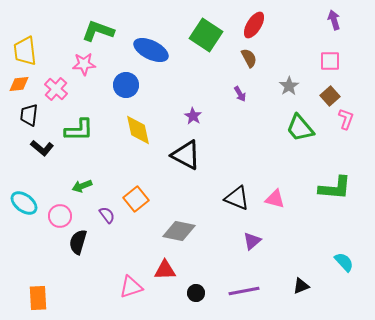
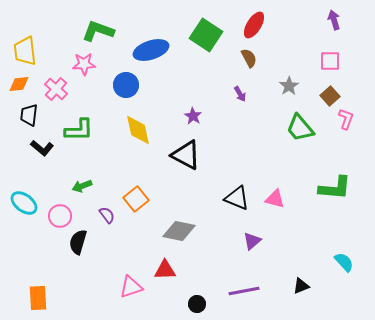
blue ellipse at (151, 50): rotated 44 degrees counterclockwise
black circle at (196, 293): moved 1 px right, 11 px down
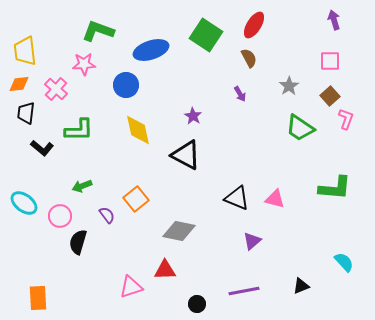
black trapezoid at (29, 115): moved 3 px left, 2 px up
green trapezoid at (300, 128): rotated 16 degrees counterclockwise
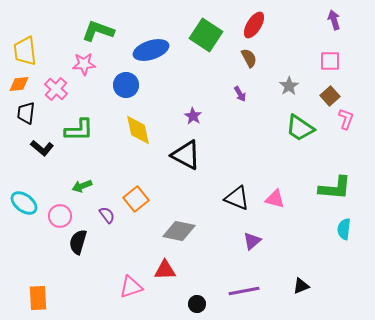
cyan semicircle at (344, 262): moved 33 px up; rotated 130 degrees counterclockwise
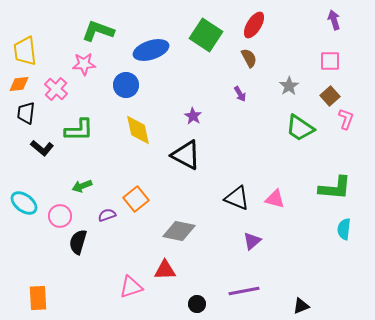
purple semicircle at (107, 215): rotated 72 degrees counterclockwise
black triangle at (301, 286): moved 20 px down
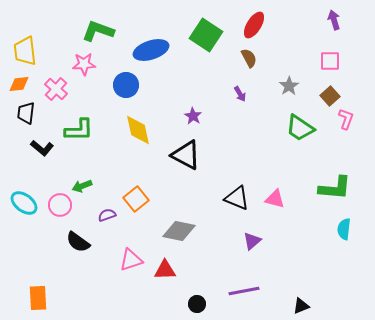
pink circle at (60, 216): moved 11 px up
black semicircle at (78, 242): rotated 70 degrees counterclockwise
pink triangle at (131, 287): moved 27 px up
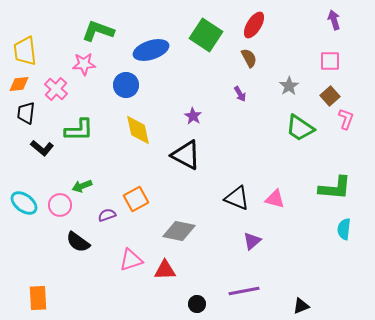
orange square at (136, 199): rotated 10 degrees clockwise
